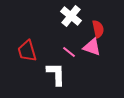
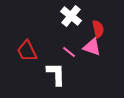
red trapezoid: rotated 10 degrees counterclockwise
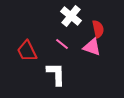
pink line: moved 7 px left, 8 px up
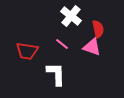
red trapezoid: rotated 55 degrees counterclockwise
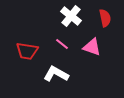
red semicircle: moved 7 px right, 11 px up
white L-shape: rotated 60 degrees counterclockwise
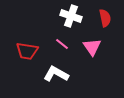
white cross: rotated 20 degrees counterclockwise
pink triangle: rotated 36 degrees clockwise
